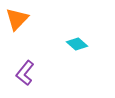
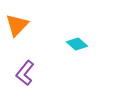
orange triangle: moved 6 px down
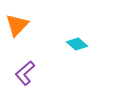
purple L-shape: rotated 10 degrees clockwise
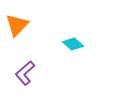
cyan diamond: moved 4 px left
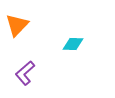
cyan diamond: rotated 40 degrees counterclockwise
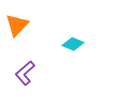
cyan diamond: rotated 20 degrees clockwise
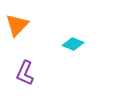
purple L-shape: rotated 25 degrees counterclockwise
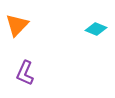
cyan diamond: moved 23 px right, 15 px up
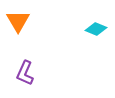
orange triangle: moved 1 px right, 4 px up; rotated 15 degrees counterclockwise
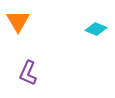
purple L-shape: moved 3 px right
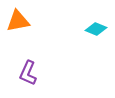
orange triangle: rotated 50 degrees clockwise
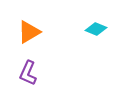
orange triangle: moved 11 px right, 11 px down; rotated 20 degrees counterclockwise
